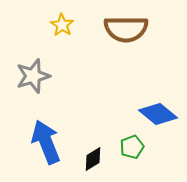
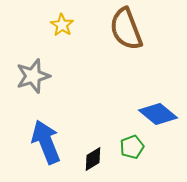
brown semicircle: rotated 69 degrees clockwise
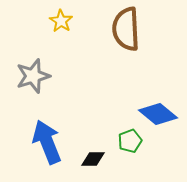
yellow star: moved 1 px left, 4 px up
brown semicircle: rotated 18 degrees clockwise
blue arrow: moved 1 px right
green pentagon: moved 2 px left, 6 px up
black diamond: rotated 30 degrees clockwise
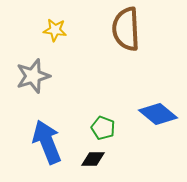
yellow star: moved 6 px left, 9 px down; rotated 25 degrees counterclockwise
green pentagon: moved 27 px left, 13 px up; rotated 30 degrees counterclockwise
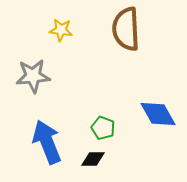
yellow star: moved 6 px right
gray star: rotated 12 degrees clockwise
blue diamond: rotated 21 degrees clockwise
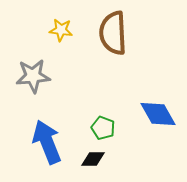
brown semicircle: moved 13 px left, 4 px down
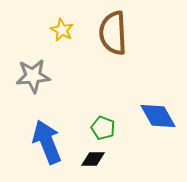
yellow star: moved 1 px right; rotated 20 degrees clockwise
blue diamond: moved 2 px down
